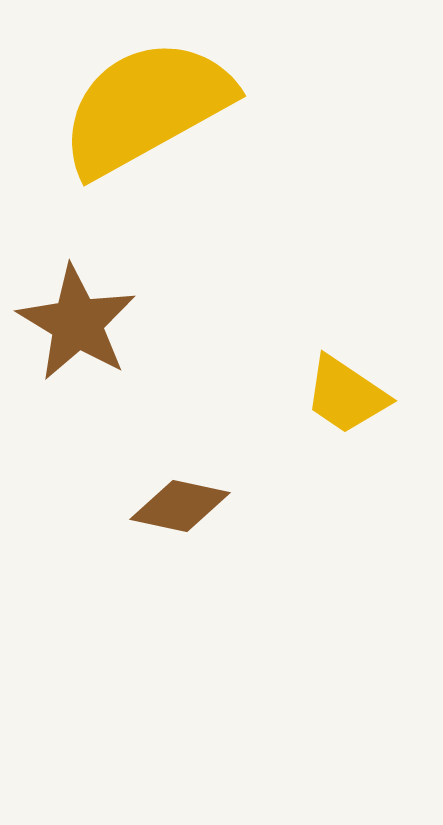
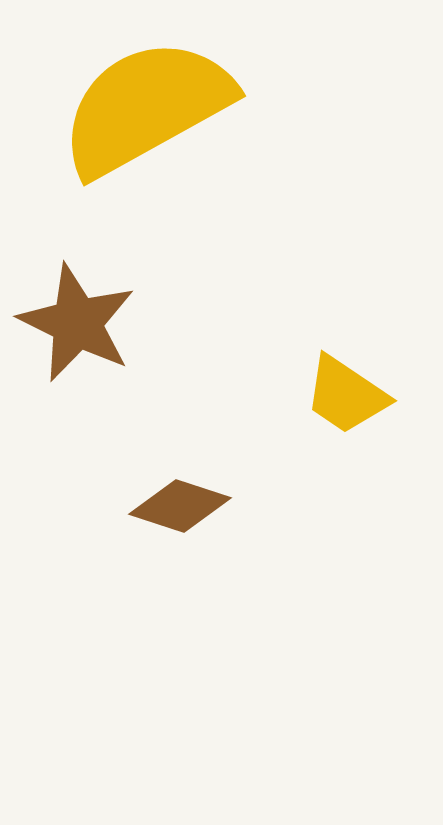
brown star: rotated 5 degrees counterclockwise
brown diamond: rotated 6 degrees clockwise
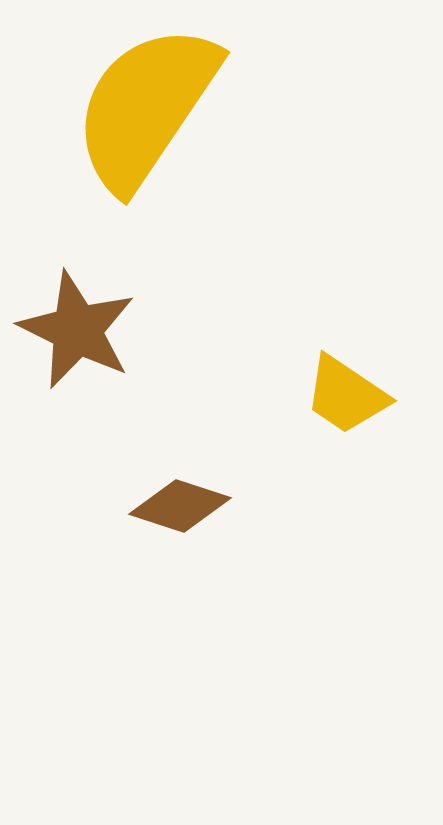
yellow semicircle: rotated 27 degrees counterclockwise
brown star: moved 7 px down
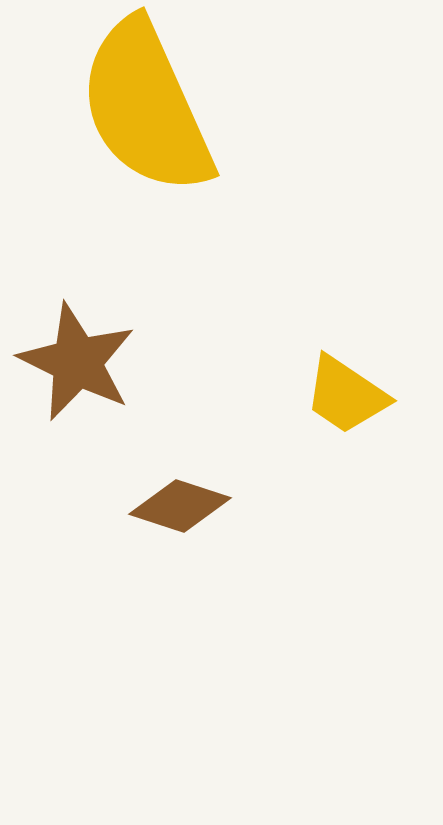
yellow semicircle: rotated 58 degrees counterclockwise
brown star: moved 32 px down
